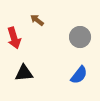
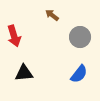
brown arrow: moved 15 px right, 5 px up
red arrow: moved 2 px up
blue semicircle: moved 1 px up
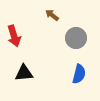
gray circle: moved 4 px left, 1 px down
blue semicircle: rotated 24 degrees counterclockwise
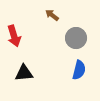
blue semicircle: moved 4 px up
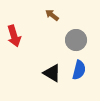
gray circle: moved 2 px down
black triangle: moved 28 px right; rotated 36 degrees clockwise
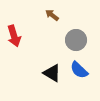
blue semicircle: rotated 120 degrees clockwise
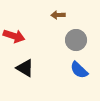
brown arrow: moved 6 px right; rotated 40 degrees counterclockwise
red arrow: rotated 55 degrees counterclockwise
black triangle: moved 27 px left, 5 px up
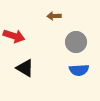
brown arrow: moved 4 px left, 1 px down
gray circle: moved 2 px down
blue semicircle: rotated 48 degrees counterclockwise
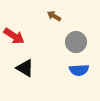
brown arrow: rotated 32 degrees clockwise
red arrow: rotated 15 degrees clockwise
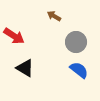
blue semicircle: rotated 138 degrees counterclockwise
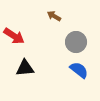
black triangle: rotated 36 degrees counterclockwise
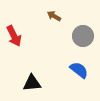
red arrow: rotated 30 degrees clockwise
gray circle: moved 7 px right, 6 px up
black triangle: moved 7 px right, 15 px down
